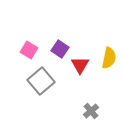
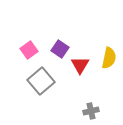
pink square: rotated 24 degrees clockwise
gray cross: rotated 28 degrees clockwise
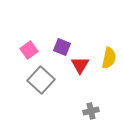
purple square: moved 2 px right, 2 px up; rotated 12 degrees counterclockwise
gray square: moved 1 px up; rotated 8 degrees counterclockwise
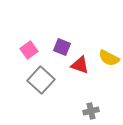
yellow semicircle: rotated 105 degrees clockwise
red triangle: rotated 42 degrees counterclockwise
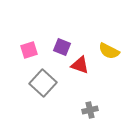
pink square: rotated 18 degrees clockwise
yellow semicircle: moved 7 px up
gray square: moved 2 px right, 3 px down
gray cross: moved 1 px left, 1 px up
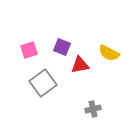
yellow semicircle: moved 2 px down
red triangle: rotated 30 degrees counterclockwise
gray square: rotated 12 degrees clockwise
gray cross: moved 3 px right, 1 px up
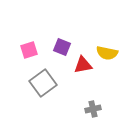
yellow semicircle: moved 2 px left; rotated 15 degrees counterclockwise
red triangle: moved 3 px right
